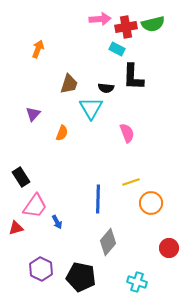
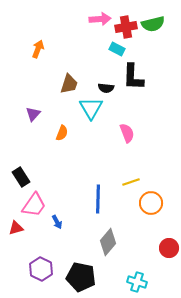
pink trapezoid: moved 1 px left, 1 px up
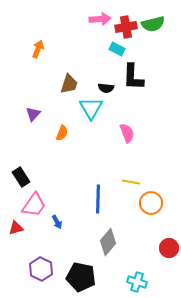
yellow line: rotated 30 degrees clockwise
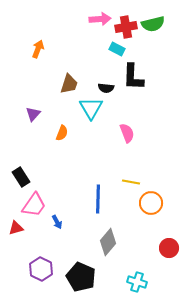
black pentagon: rotated 12 degrees clockwise
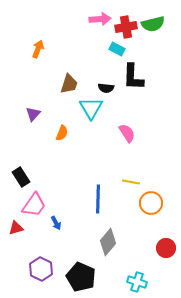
pink semicircle: rotated 12 degrees counterclockwise
blue arrow: moved 1 px left, 1 px down
red circle: moved 3 px left
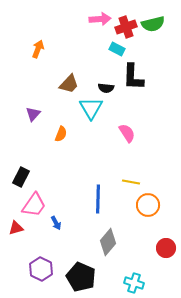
red cross: rotated 10 degrees counterclockwise
brown trapezoid: rotated 25 degrees clockwise
orange semicircle: moved 1 px left, 1 px down
black rectangle: rotated 60 degrees clockwise
orange circle: moved 3 px left, 2 px down
cyan cross: moved 3 px left, 1 px down
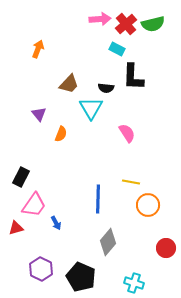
red cross: moved 3 px up; rotated 20 degrees counterclockwise
purple triangle: moved 6 px right; rotated 21 degrees counterclockwise
